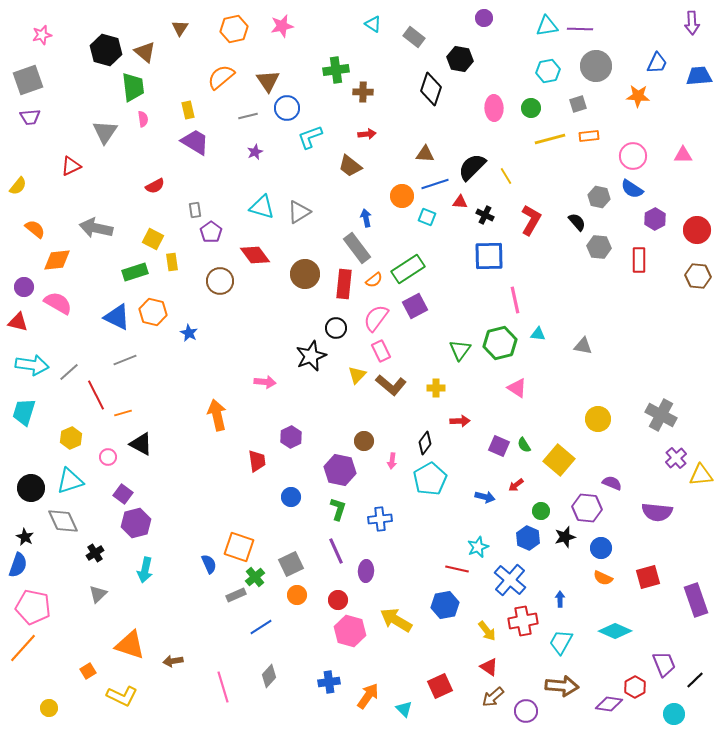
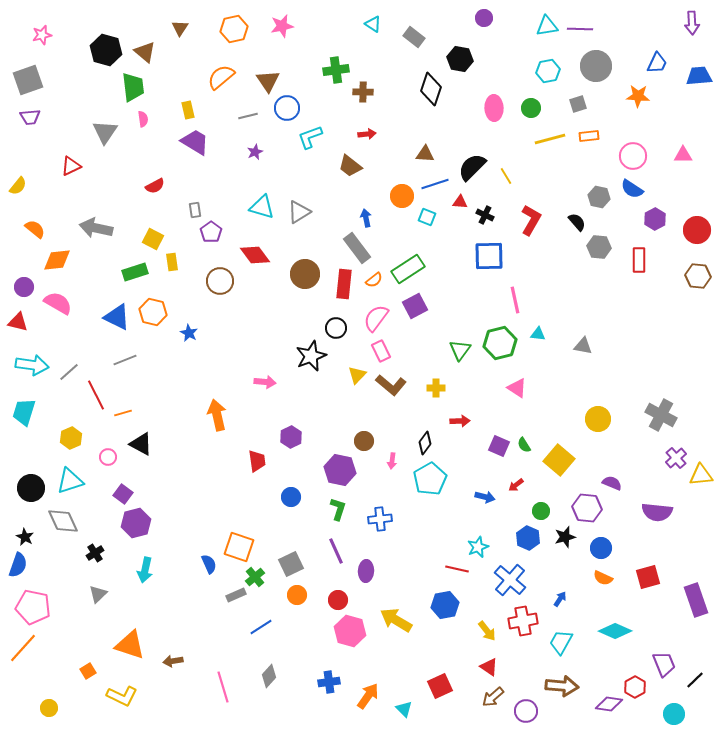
blue arrow at (560, 599): rotated 35 degrees clockwise
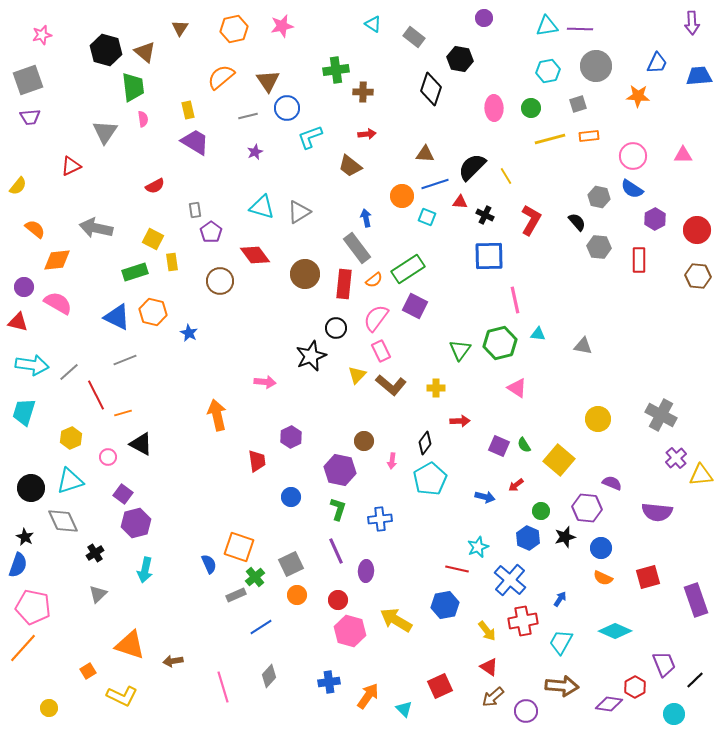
purple square at (415, 306): rotated 35 degrees counterclockwise
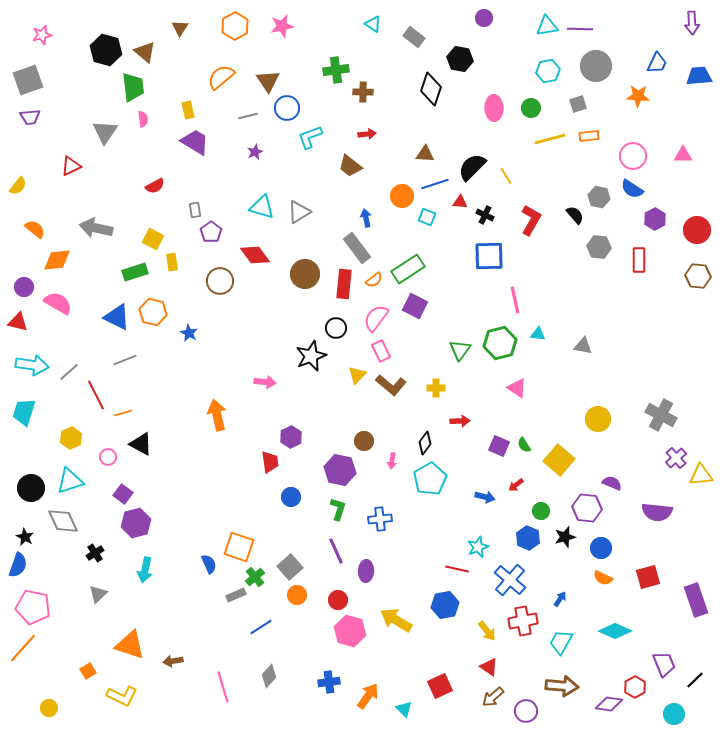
orange hexagon at (234, 29): moved 1 px right, 3 px up; rotated 16 degrees counterclockwise
black semicircle at (577, 222): moved 2 px left, 7 px up
red trapezoid at (257, 461): moved 13 px right, 1 px down
gray square at (291, 564): moved 1 px left, 3 px down; rotated 15 degrees counterclockwise
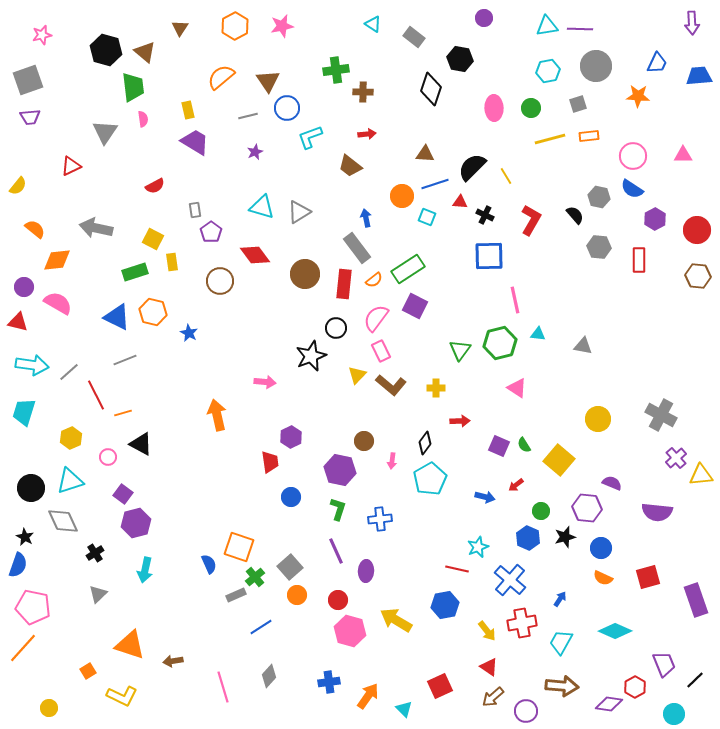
red cross at (523, 621): moved 1 px left, 2 px down
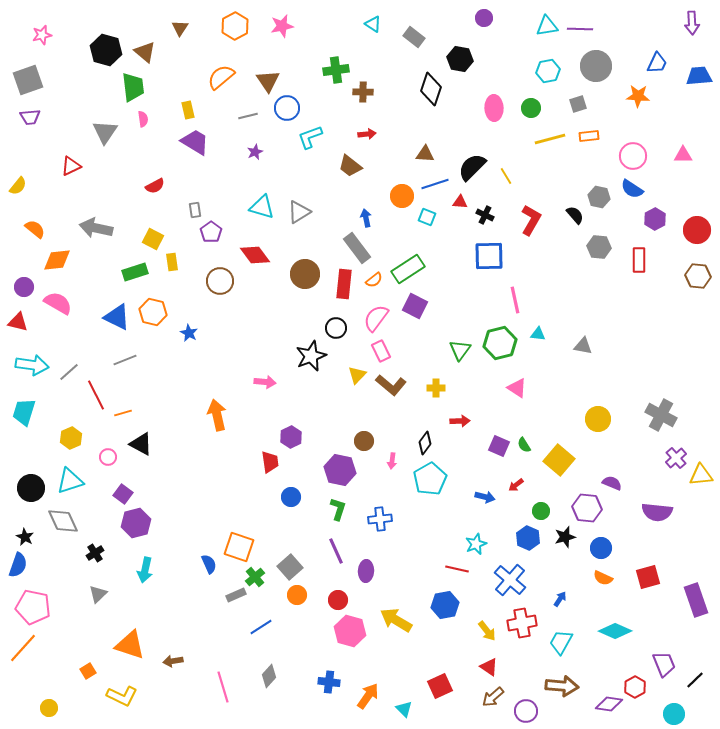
cyan star at (478, 547): moved 2 px left, 3 px up
blue cross at (329, 682): rotated 15 degrees clockwise
